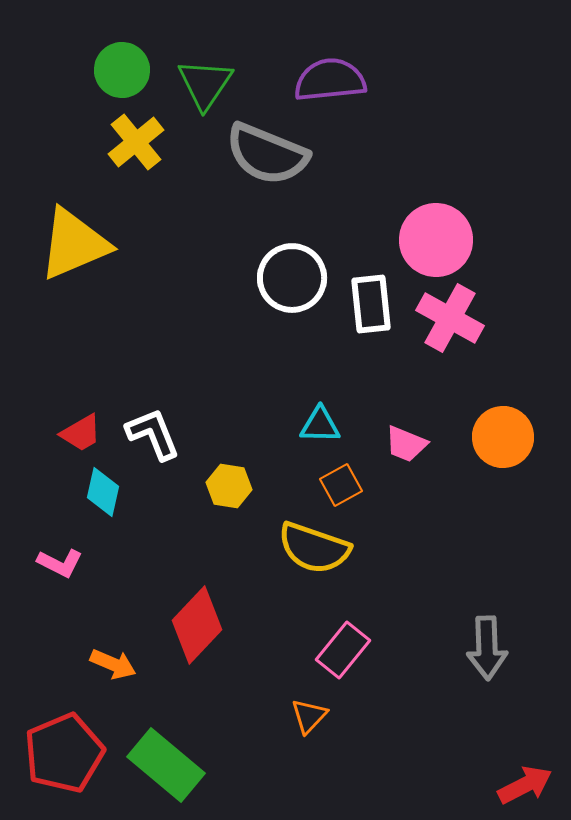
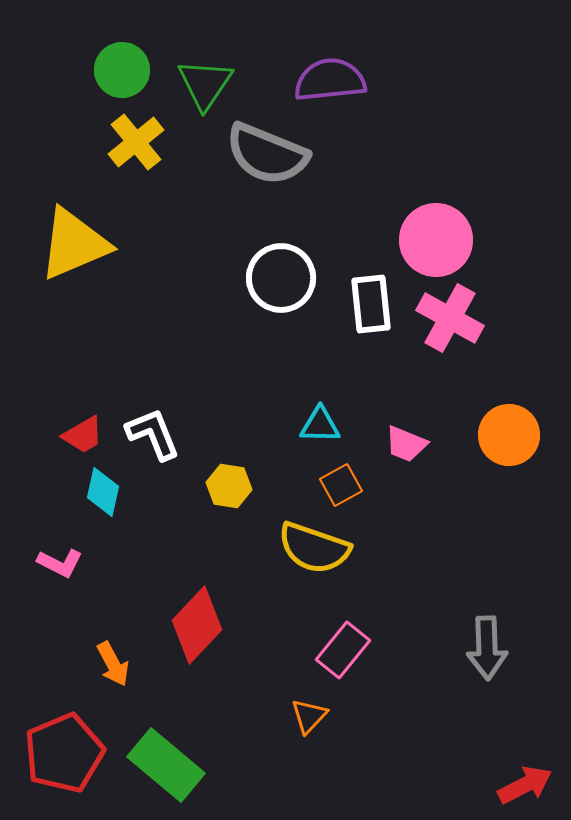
white circle: moved 11 px left
red trapezoid: moved 2 px right, 2 px down
orange circle: moved 6 px right, 2 px up
orange arrow: rotated 39 degrees clockwise
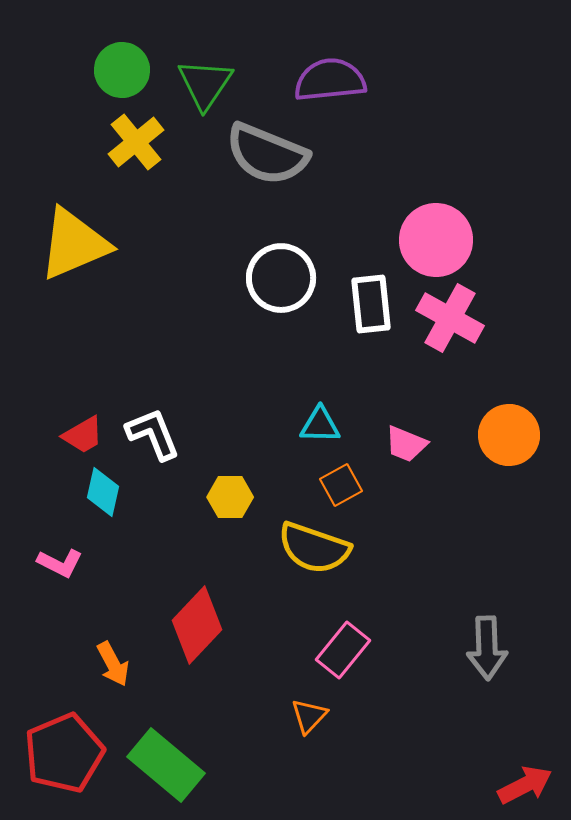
yellow hexagon: moved 1 px right, 11 px down; rotated 9 degrees counterclockwise
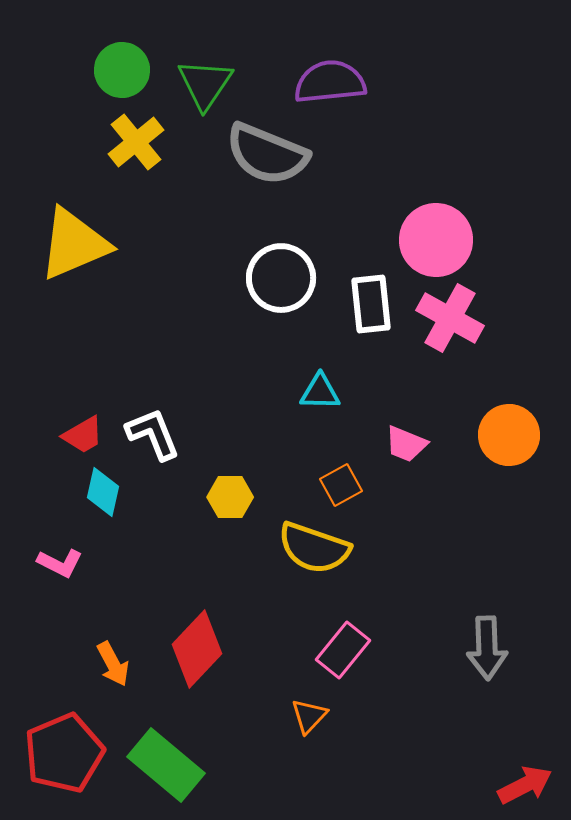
purple semicircle: moved 2 px down
cyan triangle: moved 33 px up
red diamond: moved 24 px down
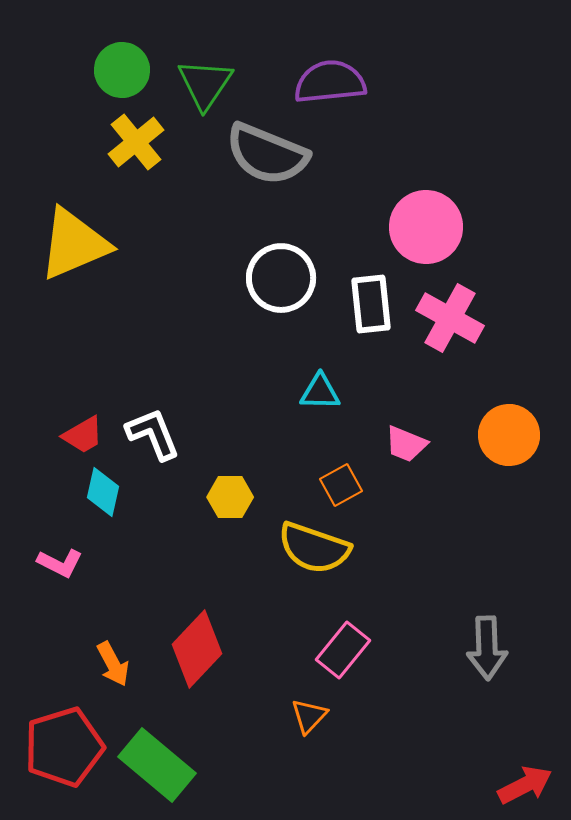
pink circle: moved 10 px left, 13 px up
red pentagon: moved 6 px up; rotated 6 degrees clockwise
green rectangle: moved 9 px left
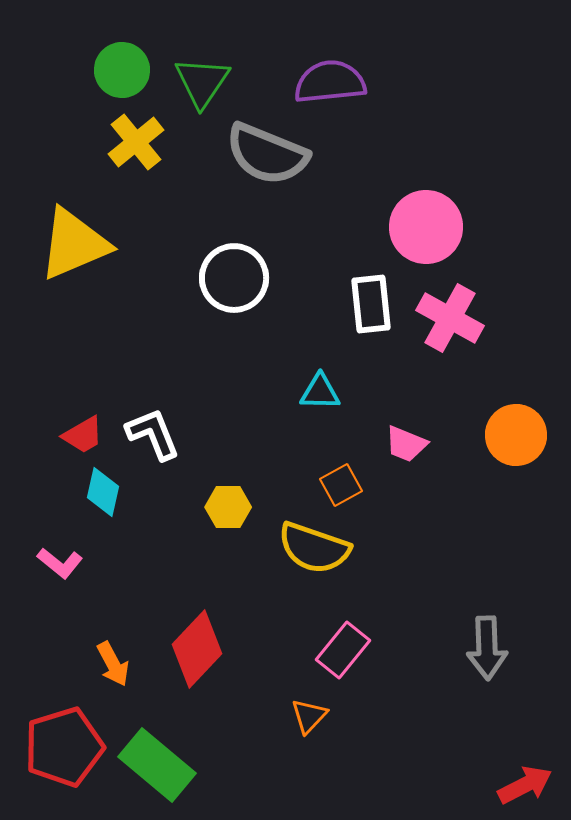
green triangle: moved 3 px left, 2 px up
white circle: moved 47 px left
orange circle: moved 7 px right
yellow hexagon: moved 2 px left, 10 px down
pink L-shape: rotated 12 degrees clockwise
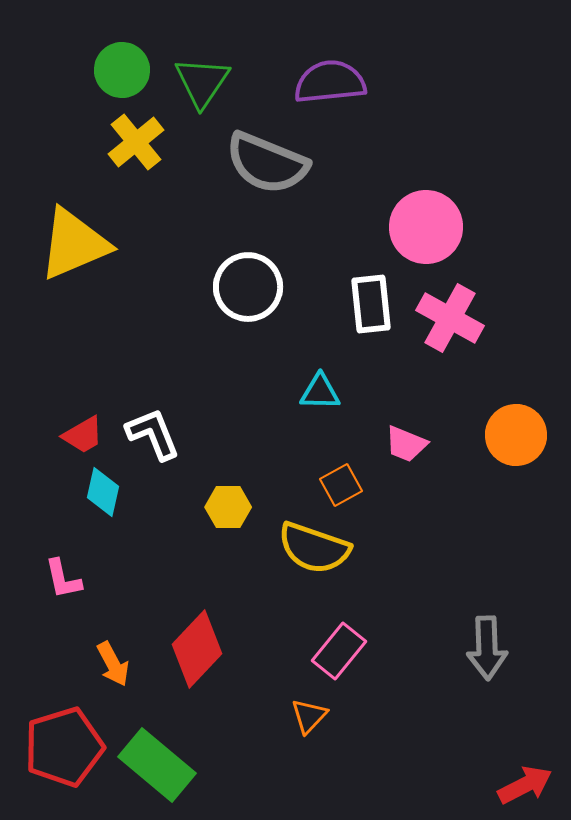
gray semicircle: moved 9 px down
white circle: moved 14 px right, 9 px down
pink L-shape: moved 3 px right, 16 px down; rotated 39 degrees clockwise
pink rectangle: moved 4 px left, 1 px down
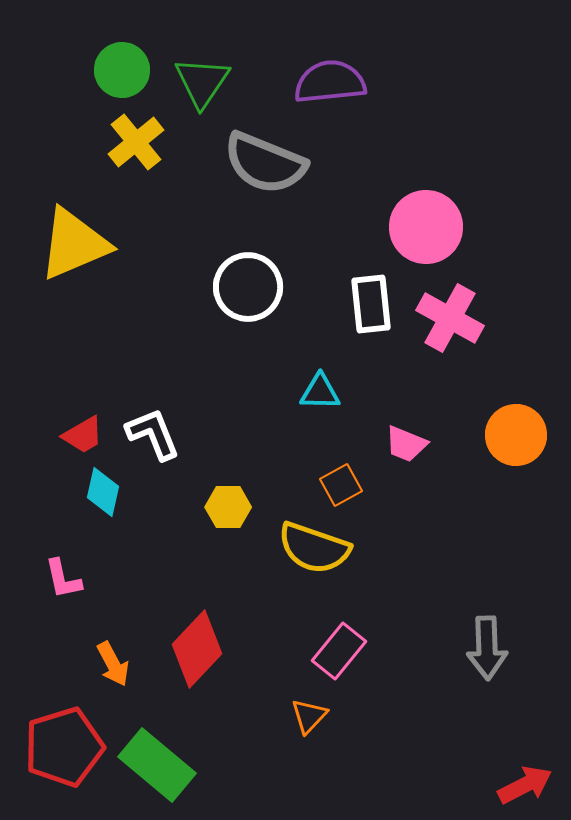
gray semicircle: moved 2 px left
